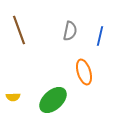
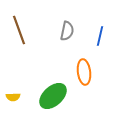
gray semicircle: moved 3 px left
orange ellipse: rotated 10 degrees clockwise
green ellipse: moved 4 px up
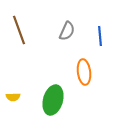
gray semicircle: rotated 12 degrees clockwise
blue line: rotated 18 degrees counterclockwise
green ellipse: moved 4 px down; rotated 32 degrees counterclockwise
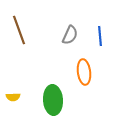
gray semicircle: moved 3 px right, 4 px down
green ellipse: rotated 20 degrees counterclockwise
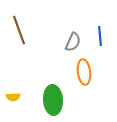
gray semicircle: moved 3 px right, 7 px down
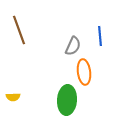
gray semicircle: moved 4 px down
green ellipse: moved 14 px right; rotated 8 degrees clockwise
